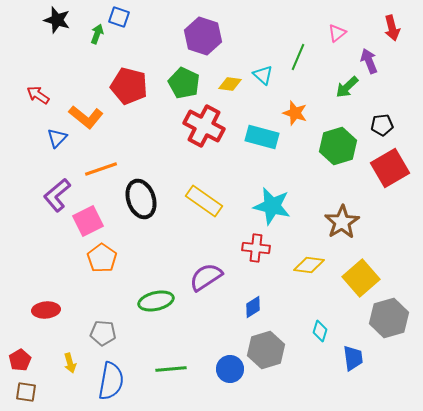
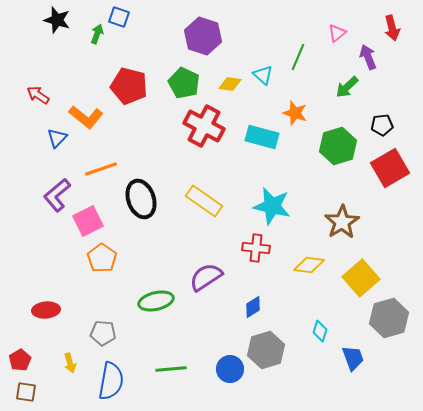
purple arrow at (369, 61): moved 1 px left, 4 px up
blue trapezoid at (353, 358): rotated 12 degrees counterclockwise
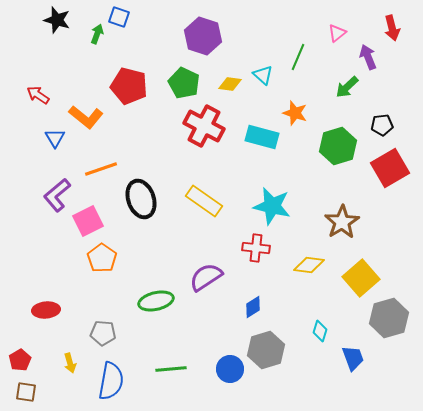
blue triangle at (57, 138): moved 2 px left; rotated 15 degrees counterclockwise
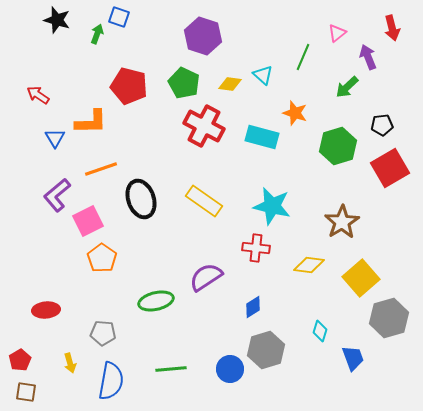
green line at (298, 57): moved 5 px right
orange L-shape at (86, 117): moved 5 px right, 5 px down; rotated 40 degrees counterclockwise
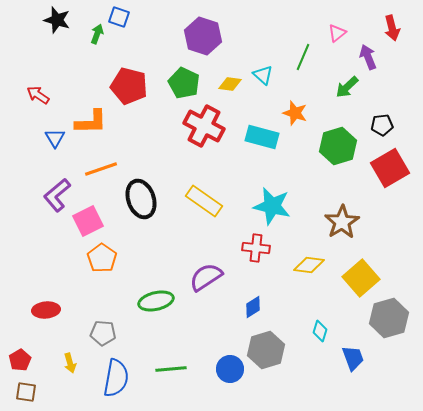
blue semicircle at (111, 381): moved 5 px right, 3 px up
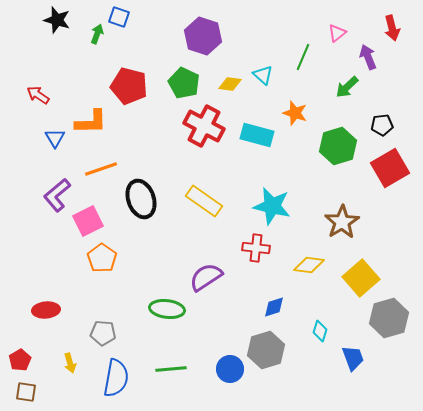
cyan rectangle at (262, 137): moved 5 px left, 2 px up
green ellipse at (156, 301): moved 11 px right, 8 px down; rotated 20 degrees clockwise
blue diamond at (253, 307): moved 21 px right; rotated 15 degrees clockwise
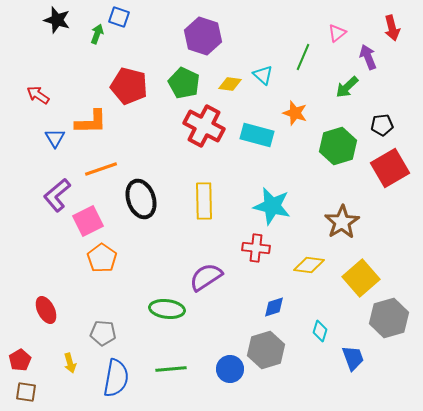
yellow rectangle at (204, 201): rotated 54 degrees clockwise
red ellipse at (46, 310): rotated 68 degrees clockwise
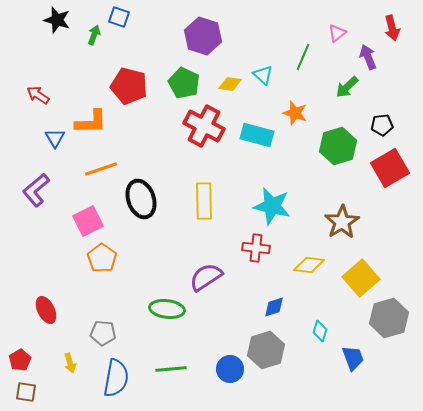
green arrow at (97, 34): moved 3 px left, 1 px down
purple L-shape at (57, 195): moved 21 px left, 5 px up
